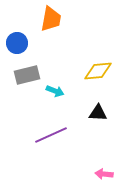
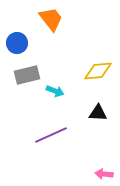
orange trapezoid: rotated 48 degrees counterclockwise
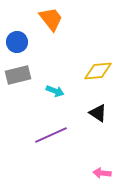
blue circle: moved 1 px up
gray rectangle: moved 9 px left
black triangle: rotated 30 degrees clockwise
pink arrow: moved 2 px left, 1 px up
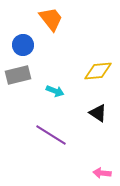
blue circle: moved 6 px right, 3 px down
purple line: rotated 56 degrees clockwise
